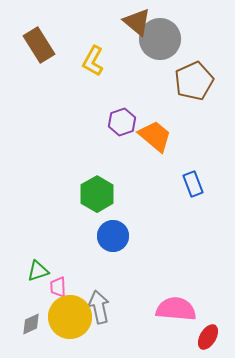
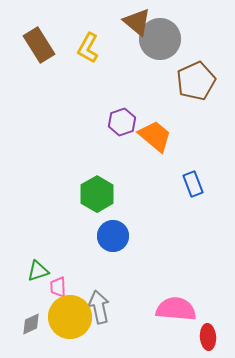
yellow L-shape: moved 5 px left, 13 px up
brown pentagon: moved 2 px right
red ellipse: rotated 35 degrees counterclockwise
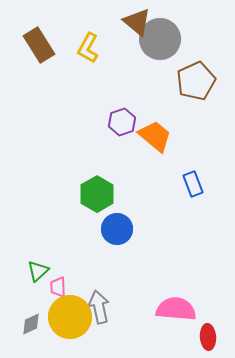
blue circle: moved 4 px right, 7 px up
green triangle: rotated 25 degrees counterclockwise
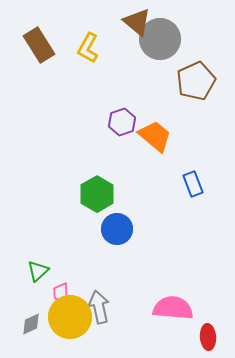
pink trapezoid: moved 3 px right, 6 px down
pink semicircle: moved 3 px left, 1 px up
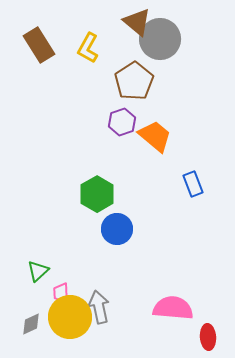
brown pentagon: moved 62 px left; rotated 9 degrees counterclockwise
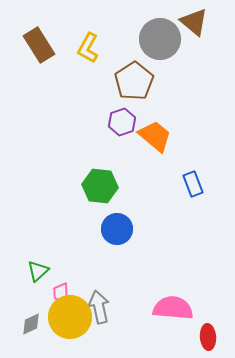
brown triangle: moved 57 px right
green hexagon: moved 3 px right, 8 px up; rotated 24 degrees counterclockwise
